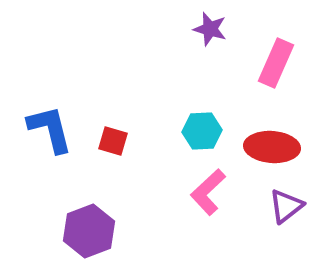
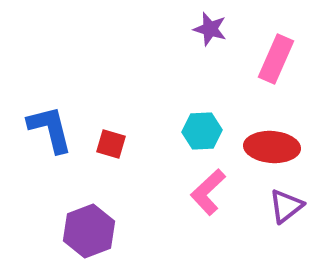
pink rectangle: moved 4 px up
red square: moved 2 px left, 3 px down
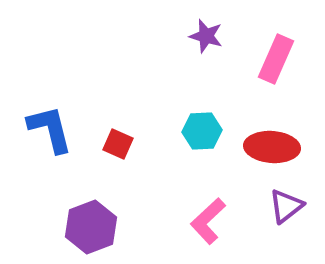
purple star: moved 4 px left, 7 px down
red square: moved 7 px right; rotated 8 degrees clockwise
pink L-shape: moved 29 px down
purple hexagon: moved 2 px right, 4 px up
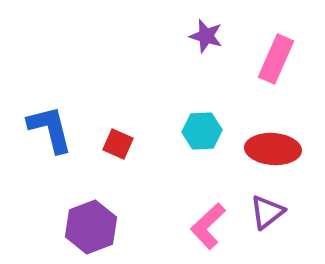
red ellipse: moved 1 px right, 2 px down
purple triangle: moved 19 px left, 6 px down
pink L-shape: moved 5 px down
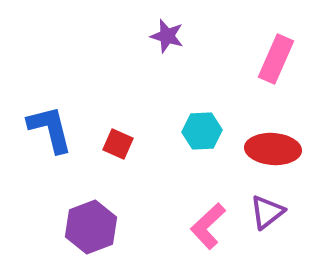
purple star: moved 39 px left
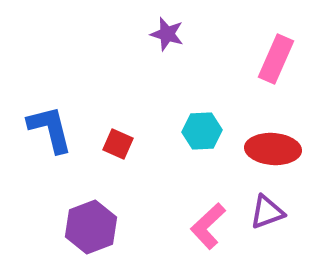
purple star: moved 2 px up
purple triangle: rotated 18 degrees clockwise
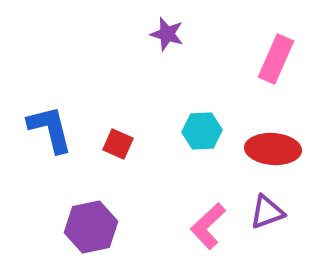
purple hexagon: rotated 9 degrees clockwise
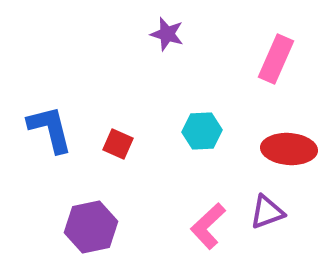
red ellipse: moved 16 px right
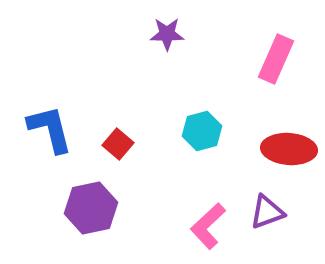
purple star: rotated 16 degrees counterclockwise
cyan hexagon: rotated 12 degrees counterclockwise
red square: rotated 16 degrees clockwise
purple hexagon: moved 19 px up
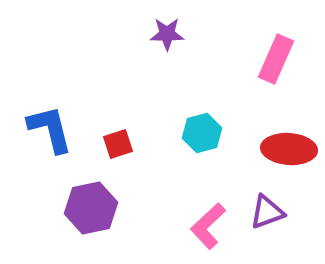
cyan hexagon: moved 2 px down
red square: rotated 32 degrees clockwise
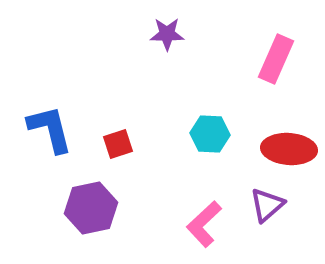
cyan hexagon: moved 8 px right, 1 px down; rotated 18 degrees clockwise
purple triangle: moved 7 px up; rotated 21 degrees counterclockwise
pink L-shape: moved 4 px left, 2 px up
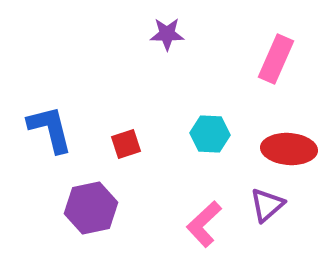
red square: moved 8 px right
